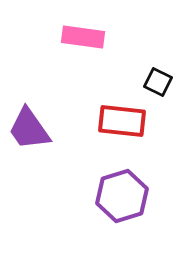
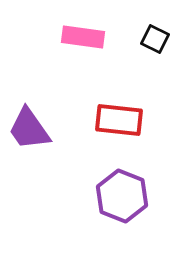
black square: moved 3 px left, 43 px up
red rectangle: moved 3 px left, 1 px up
purple hexagon: rotated 21 degrees counterclockwise
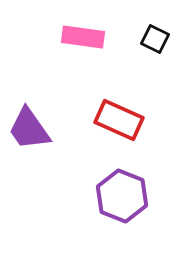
red rectangle: rotated 18 degrees clockwise
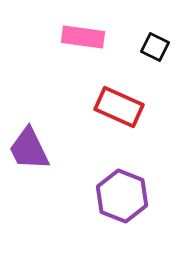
black square: moved 8 px down
red rectangle: moved 13 px up
purple trapezoid: moved 20 px down; rotated 9 degrees clockwise
